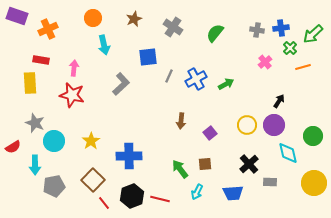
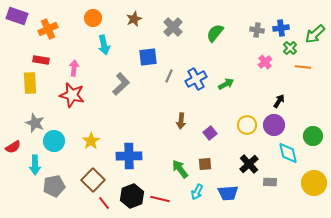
gray cross at (173, 27): rotated 12 degrees clockwise
green arrow at (313, 34): moved 2 px right
orange line at (303, 67): rotated 21 degrees clockwise
blue trapezoid at (233, 193): moved 5 px left
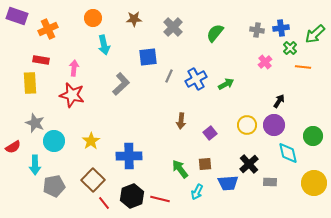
brown star at (134, 19): rotated 21 degrees clockwise
blue trapezoid at (228, 193): moved 10 px up
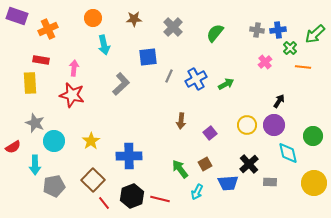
blue cross at (281, 28): moved 3 px left, 2 px down
brown square at (205, 164): rotated 24 degrees counterclockwise
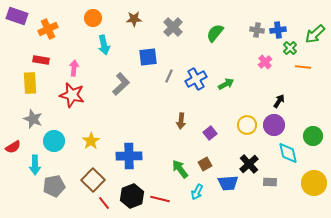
gray star at (35, 123): moved 2 px left, 4 px up
